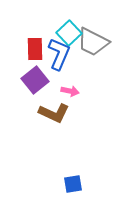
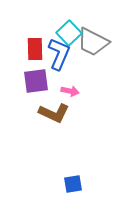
purple square: moved 1 px right, 1 px down; rotated 32 degrees clockwise
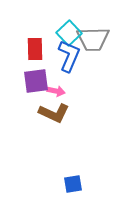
gray trapezoid: moved 3 px up; rotated 28 degrees counterclockwise
blue L-shape: moved 10 px right, 2 px down
pink arrow: moved 14 px left
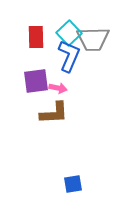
red rectangle: moved 1 px right, 12 px up
pink arrow: moved 2 px right, 3 px up
brown L-shape: rotated 28 degrees counterclockwise
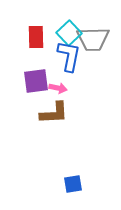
blue L-shape: rotated 12 degrees counterclockwise
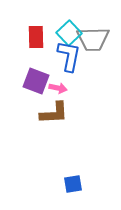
purple square: rotated 28 degrees clockwise
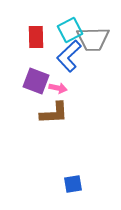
cyan square: moved 1 px right, 3 px up; rotated 15 degrees clockwise
blue L-shape: rotated 144 degrees counterclockwise
